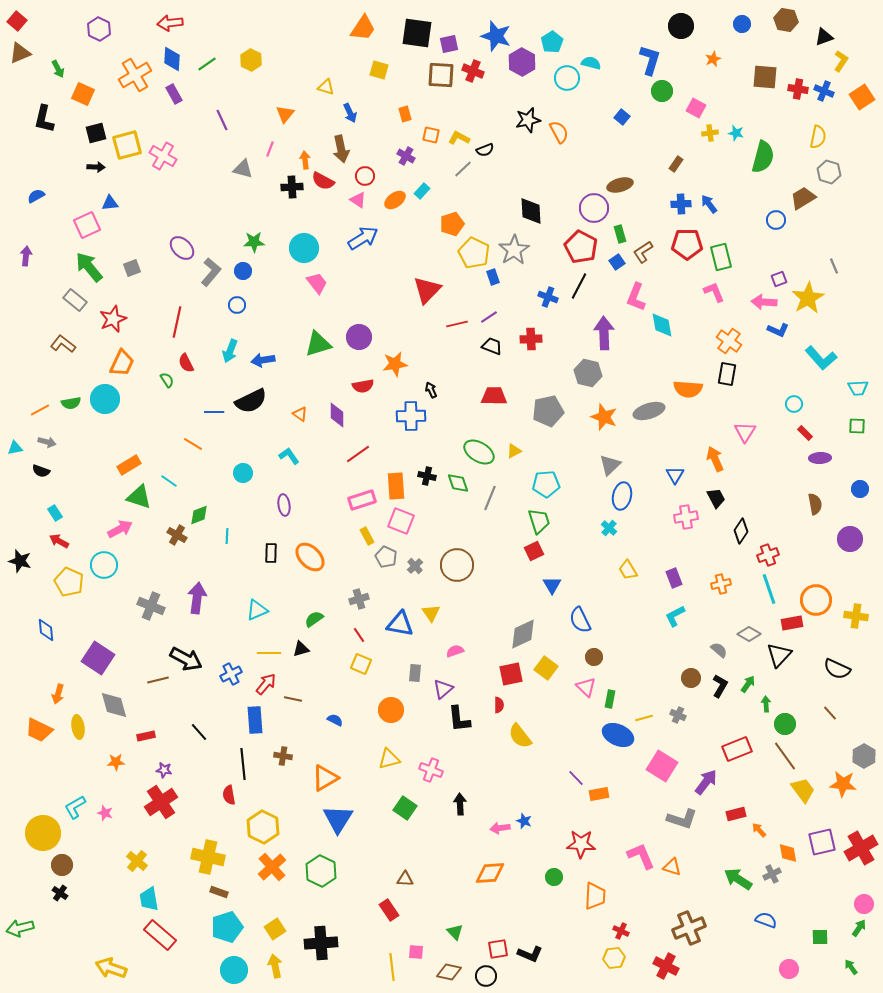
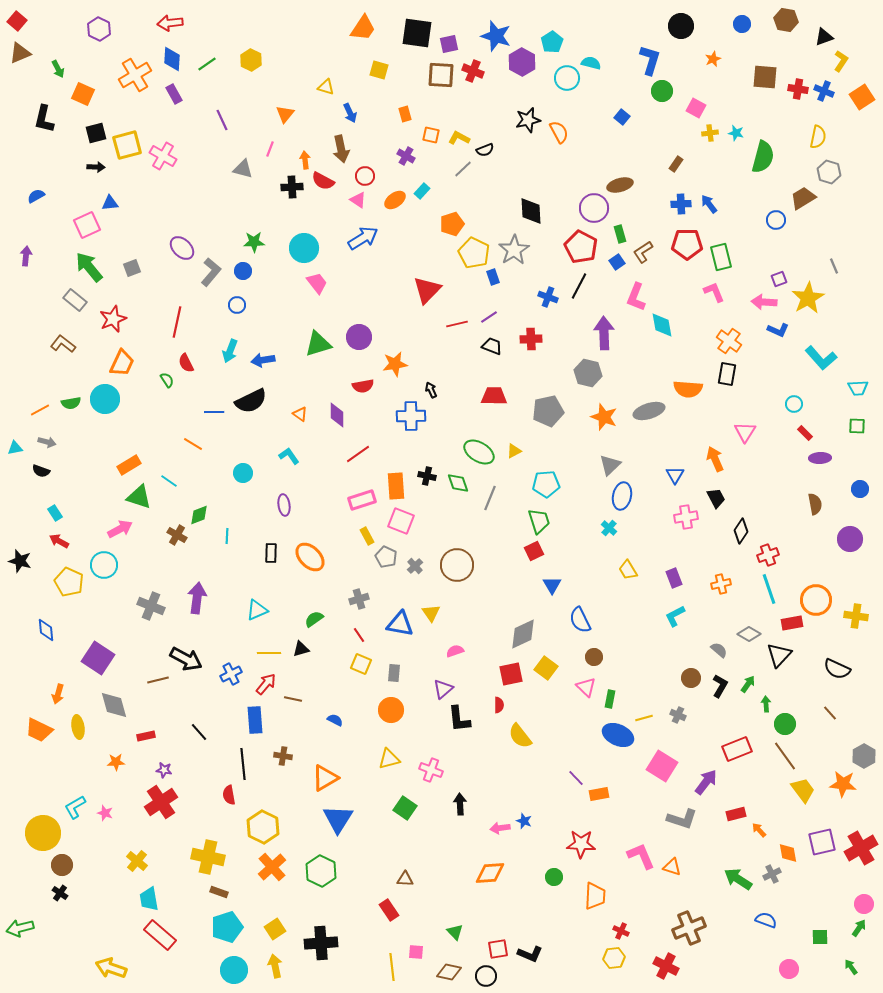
gray rectangle at (415, 673): moved 21 px left
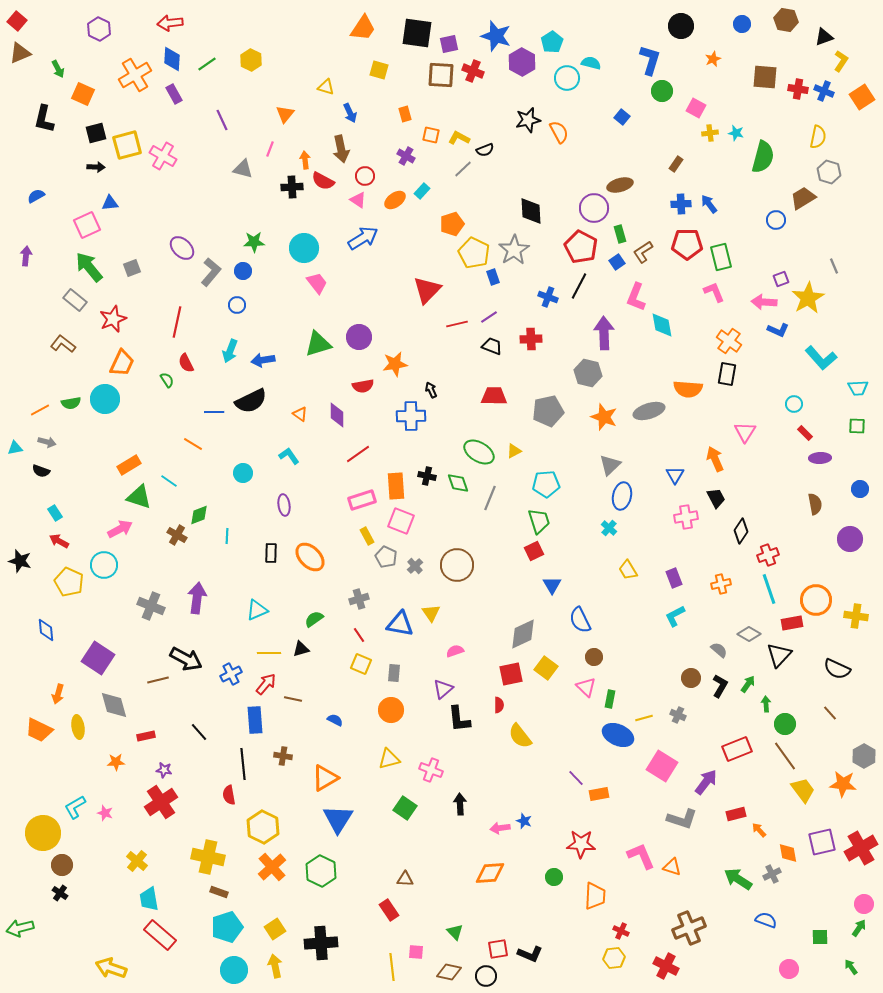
purple square at (779, 279): moved 2 px right
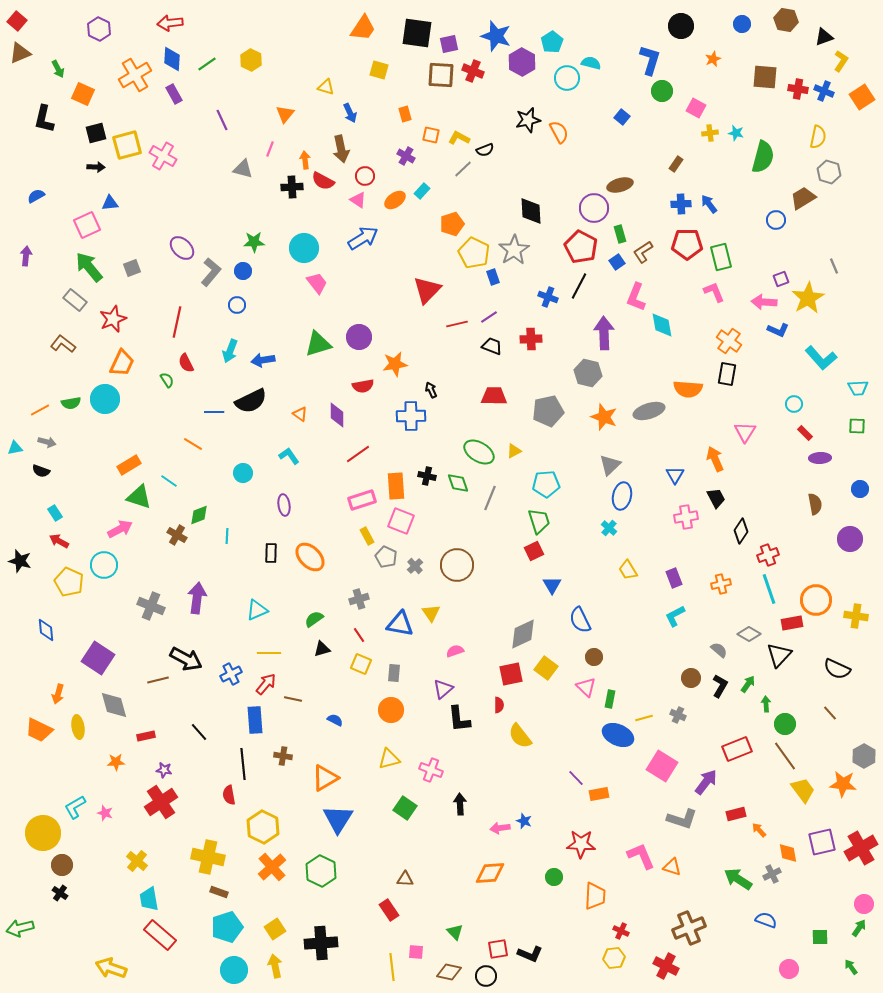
black triangle at (301, 649): moved 21 px right
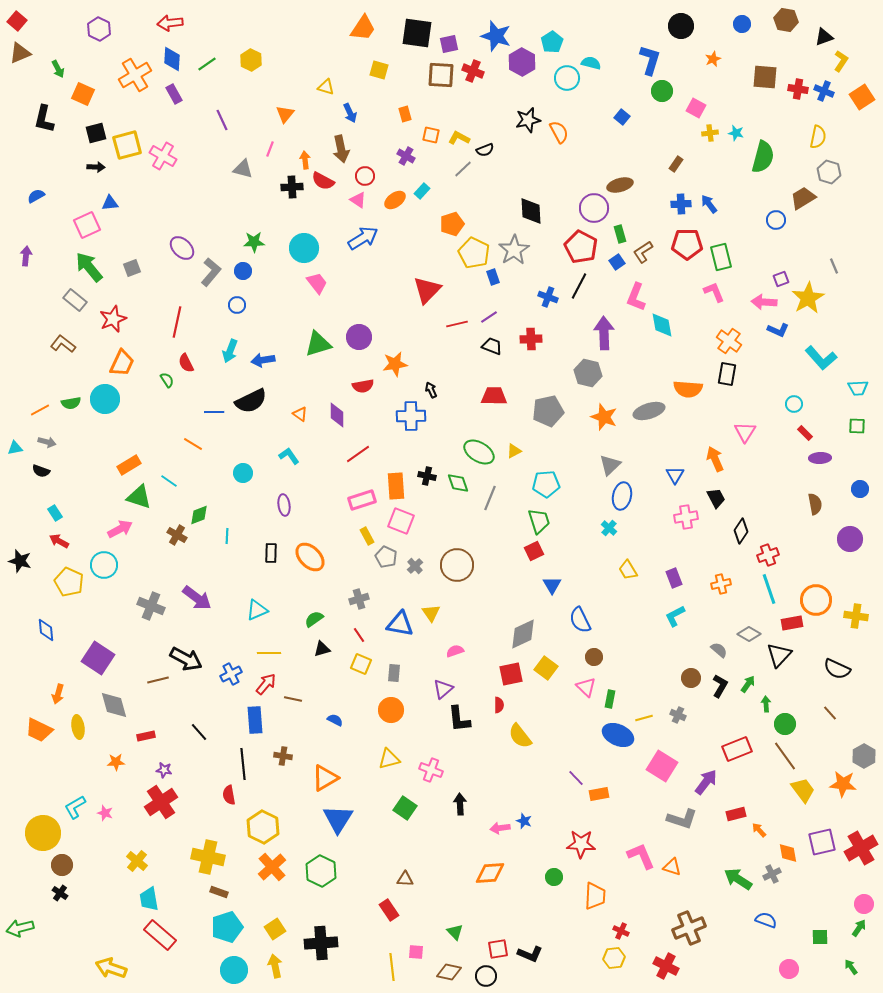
purple arrow at (197, 598): rotated 120 degrees clockwise
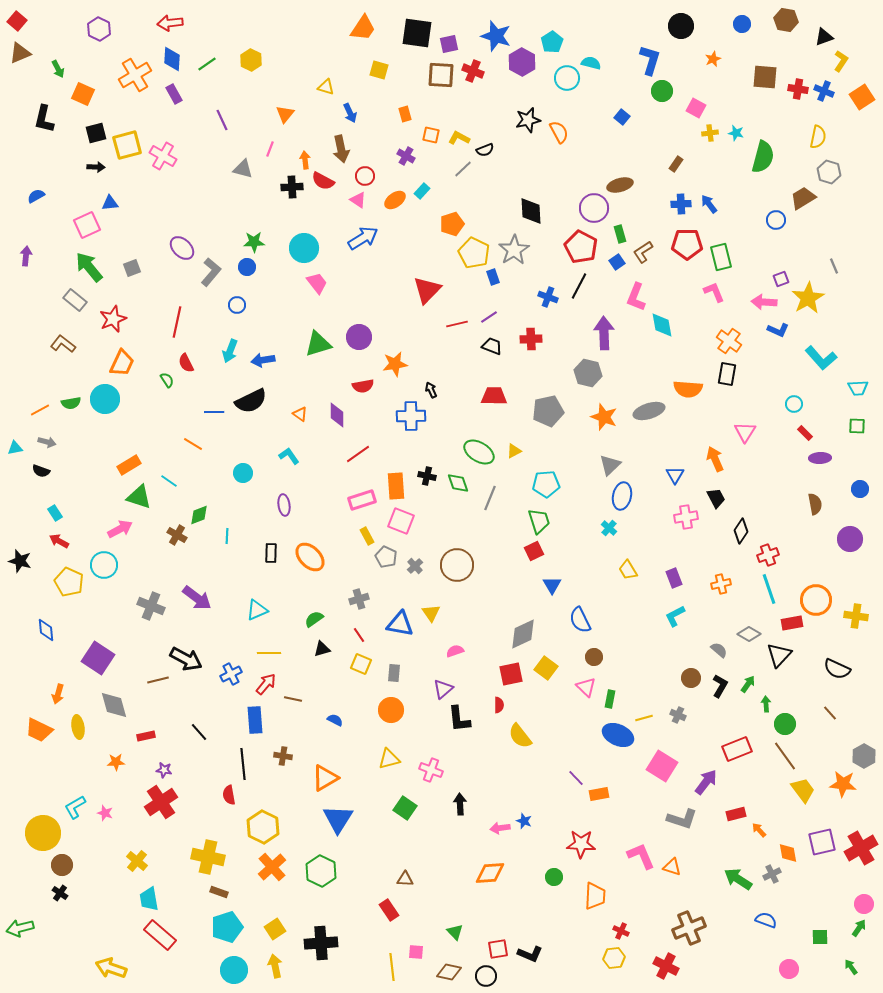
blue circle at (243, 271): moved 4 px right, 4 px up
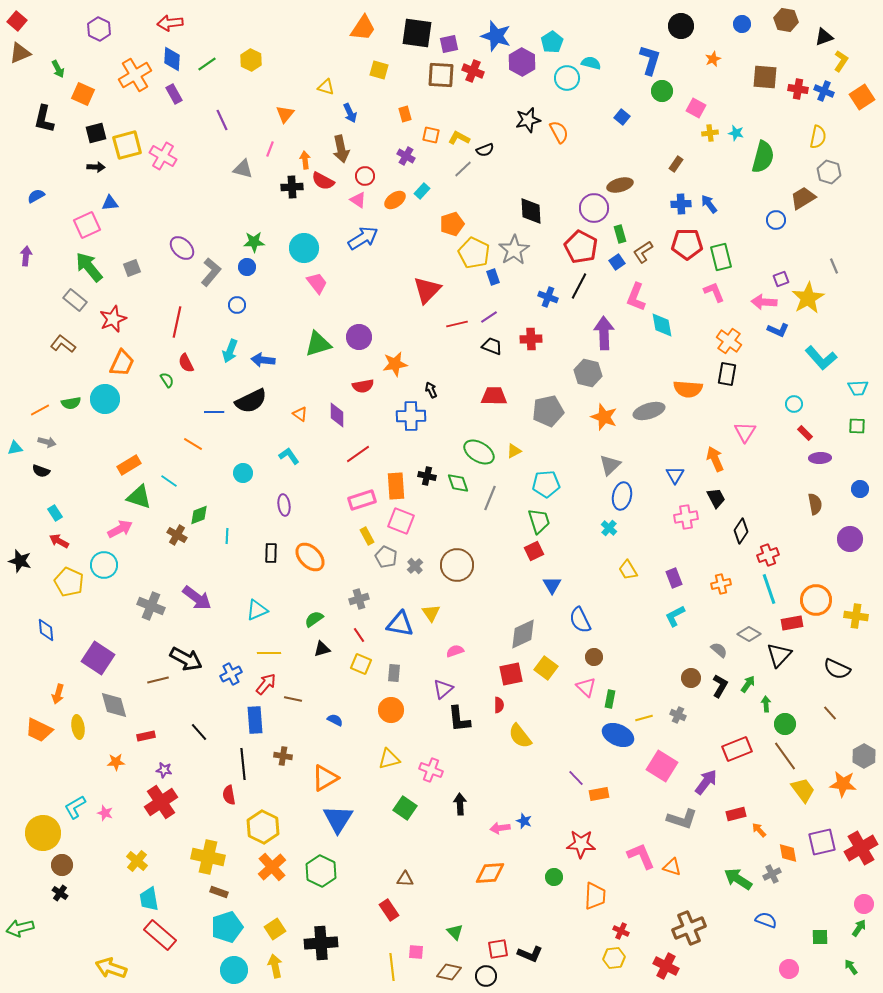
blue arrow at (263, 360): rotated 15 degrees clockwise
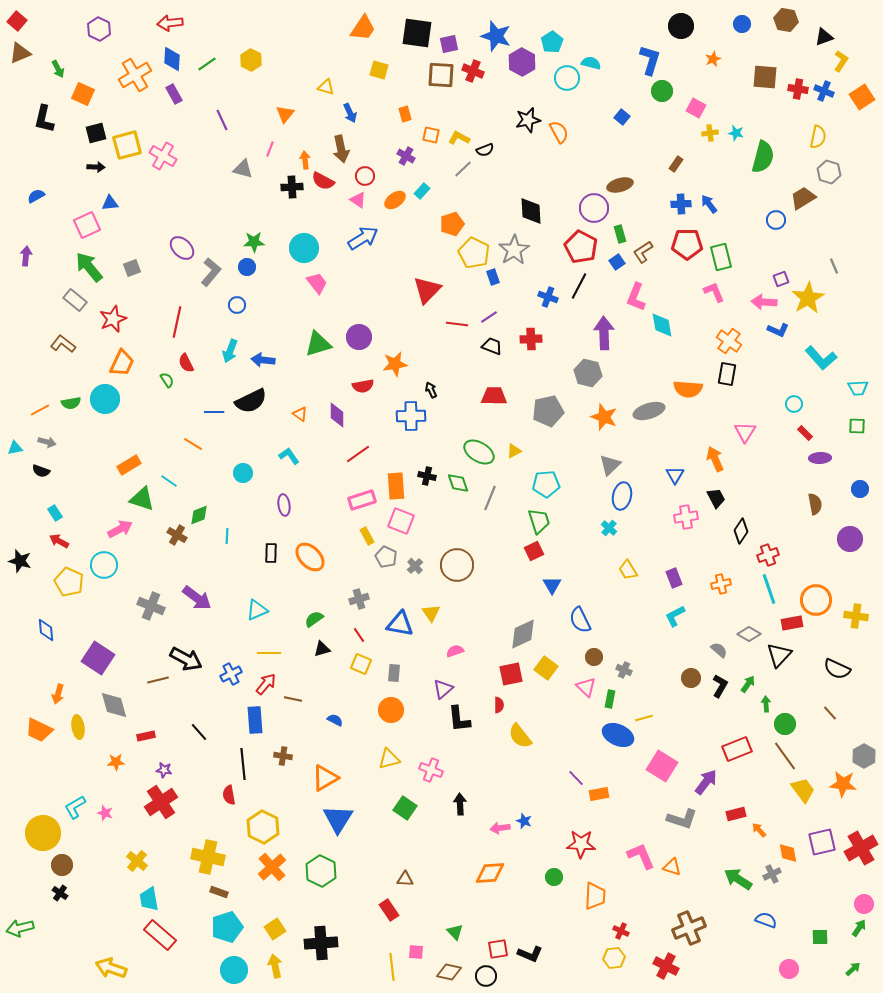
red line at (457, 324): rotated 20 degrees clockwise
green triangle at (139, 497): moved 3 px right, 2 px down
gray cross at (678, 715): moved 54 px left, 45 px up
green arrow at (851, 967): moved 2 px right, 2 px down; rotated 84 degrees clockwise
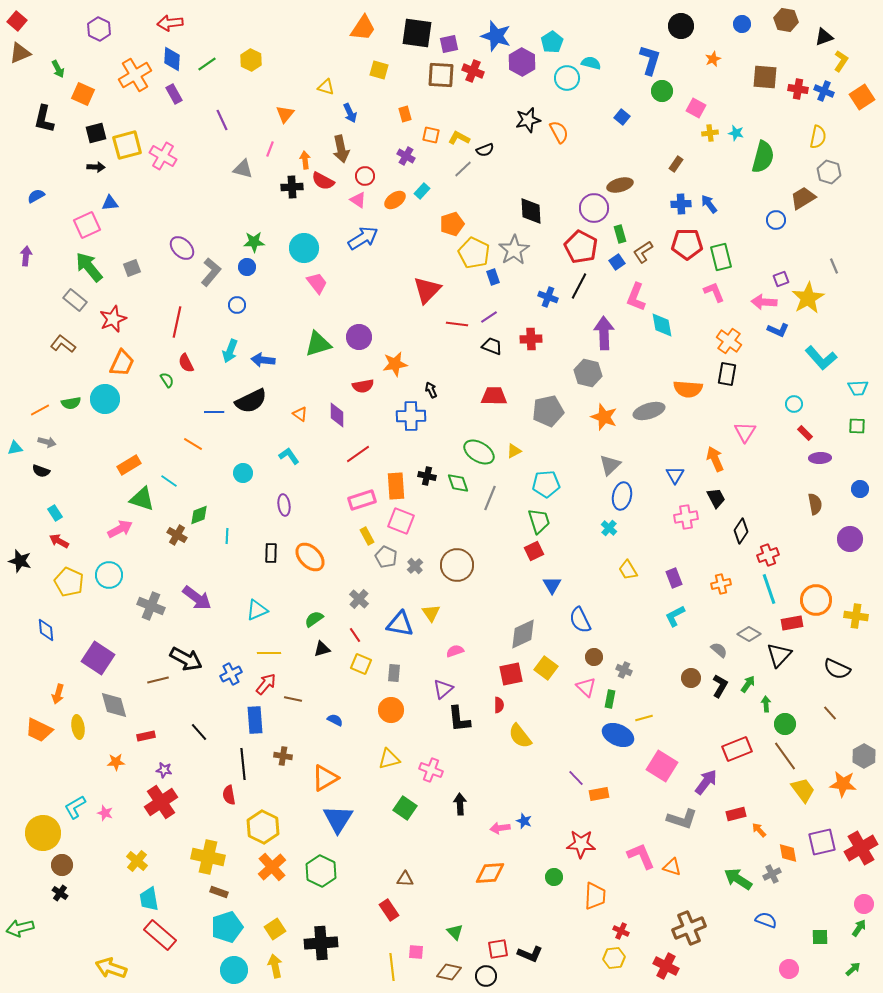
cyan circle at (104, 565): moved 5 px right, 10 px down
gray cross at (359, 599): rotated 30 degrees counterclockwise
red line at (359, 635): moved 4 px left
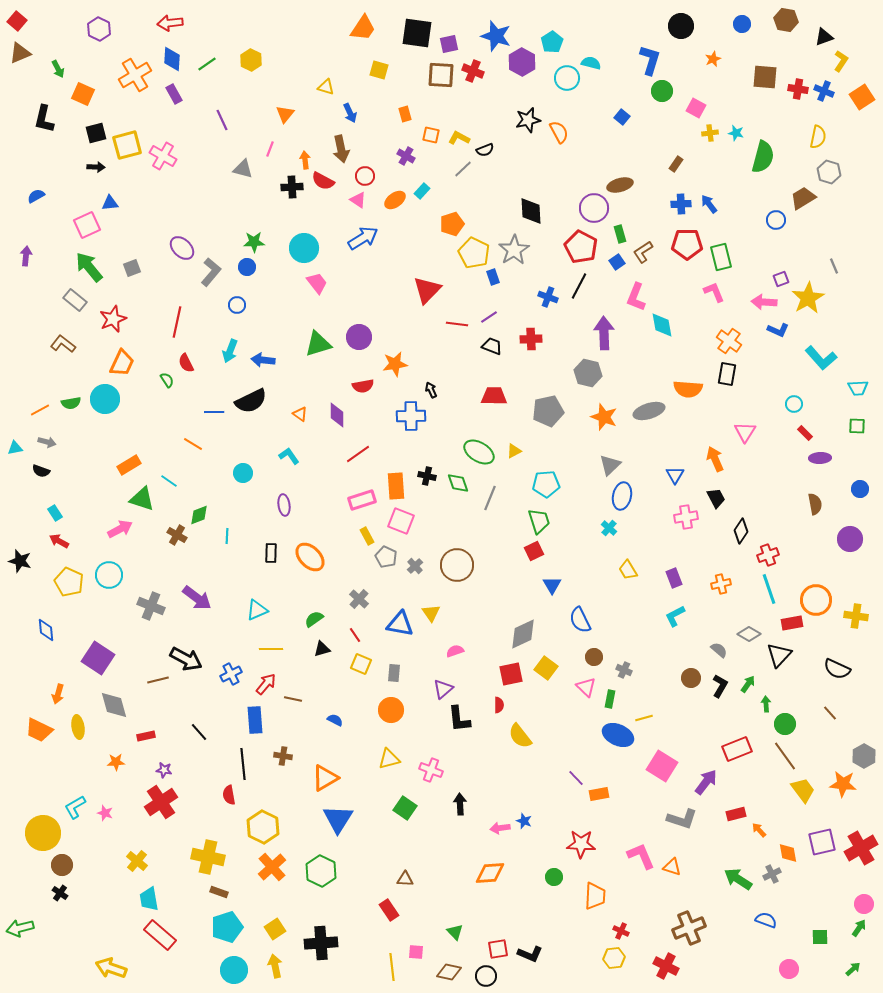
yellow line at (269, 653): moved 2 px right, 4 px up
